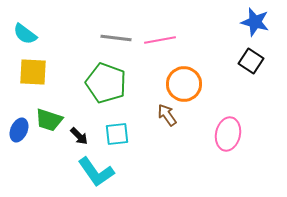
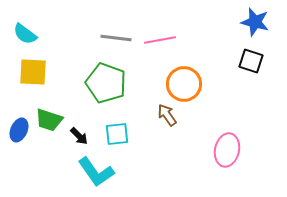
black square: rotated 15 degrees counterclockwise
pink ellipse: moved 1 px left, 16 px down
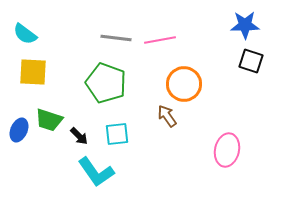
blue star: moved 10 px left, 3 px down; rotated 16 degrees counterclockwise
brown arrow: moved 1 px down
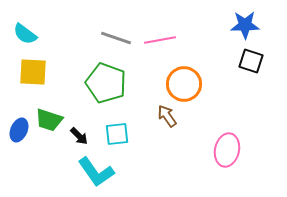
gray line: rotated 12 degrees clockwise
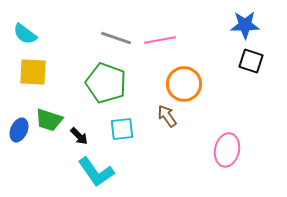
cyan square: moved 5 px right, 5 px up
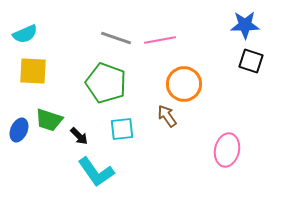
cyan semicircle: rotated 60 degrees counterclockwise
yellow square: moved 1 px up
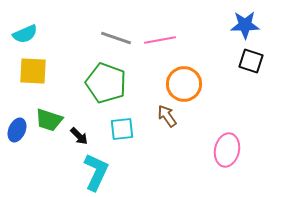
blue ellipse: moved 2 px left
cyan L-shape: rotated 120 degrees counterclockwise
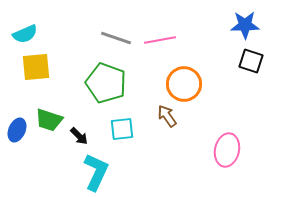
yellow square: moved 3 px right, 4 px up; rotated 8 degrees counterclockwise
